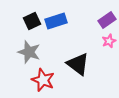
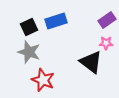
black square: moved 3 px left, 6 px down
pink star: moved 3 px left, 2 px down; rotated 24 degrees clockwise
black triangle: moved 13 px right, 2 px up
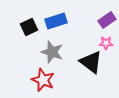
gray star: moved 23 px right
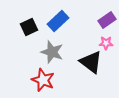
blue rectangle: moved 2 px right; rotated 25 degrees counterclockwise
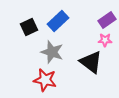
pink star: moved 1 px left, 3 px up
red star: moved 2 px right; rotated 10 degrees counterclockwise
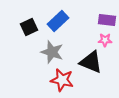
purple rectangle: rotated 42 degrees clockwise
black triangle: rotated 15 degrees counterclockwise
red star: moved 17 px right
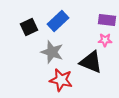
red star: moved 1 px left
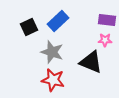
red star: moved 8 px left
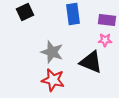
blue rectangle: moved 15 px right, 7 px up; rotated 55 degrees counterclockwise
black square: moved 4 px left, 15 px up
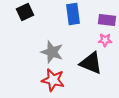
black triangle: moved 1 px down
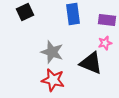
pink star: moved 3 px down; rotated 16 degrees counterclockwise
